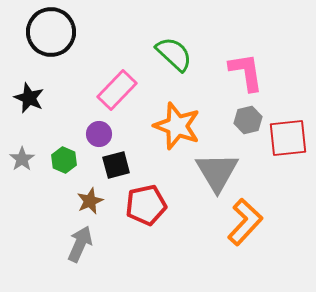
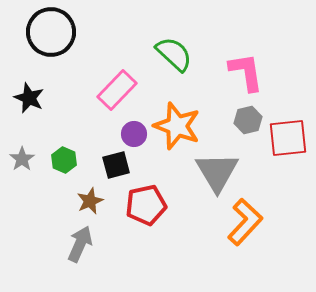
purple circle: moved 35 px right
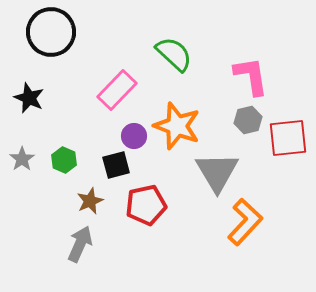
pink L-shape: moved 5 px right, 4 px down
purple circle: moved 2 px down
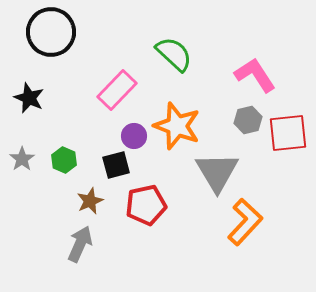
pink L-shape: moved 4 px right, 1 px up; rotated 24 degrees counterclockwise
red square: moved 5 px up
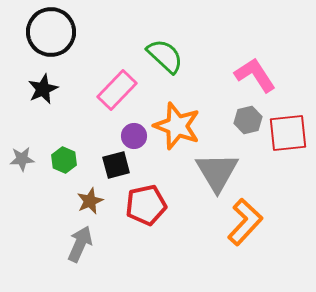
green semicircle: moved 9 px left, 2 px down
black star: moved 14 px right, 9 px up; rotated 24 degrees clockwise
gray star: rotated 30 degrees clockwise
